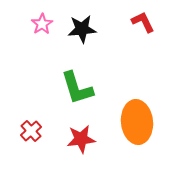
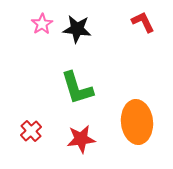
black star: moved 5 px left; rotated 12 degrees clockwise
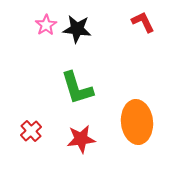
pink star: moved 4 px right, 1 px down
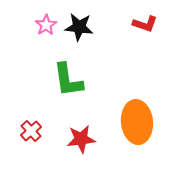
red L-shape: moved 2 px right, 2 px down; rotated 135 degrees clockwise
black star: moved 2 px right, 2 px up
green L-shape: moved 9 px left, 8 px up; rotated 9 degrees clockwise
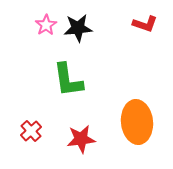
black star: moved 1 px left, 1 px down; rotated 12 degrees counterclockwise
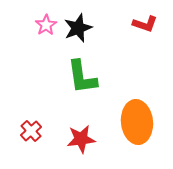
black star: rotated 16 degrees counterclockwise
green L-shape: moved 14 px right, 3 px up
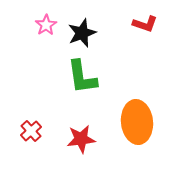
black star: moved 4 px right, 5 px down
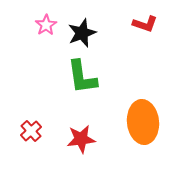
orange ellipse: moved 6 px right
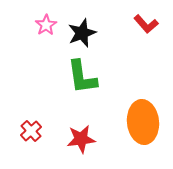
red L-shape: moved 1 px right; rotated 30 degrees clockwise
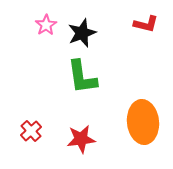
red L-shape: rotated 35 degrees counterclockwise
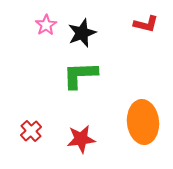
green L-shape: moved 2 px left, 2 px up; rotated 96 degrees clockwise
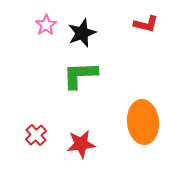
red cross: moved 5 px right, 4 px down
red star: moved 5 px down
